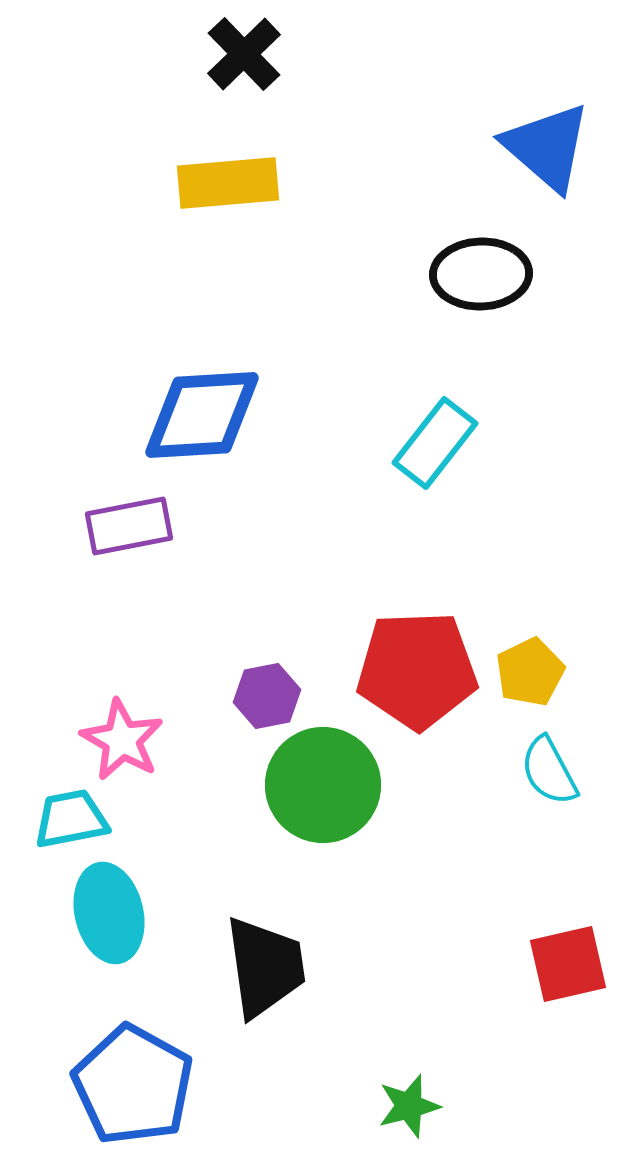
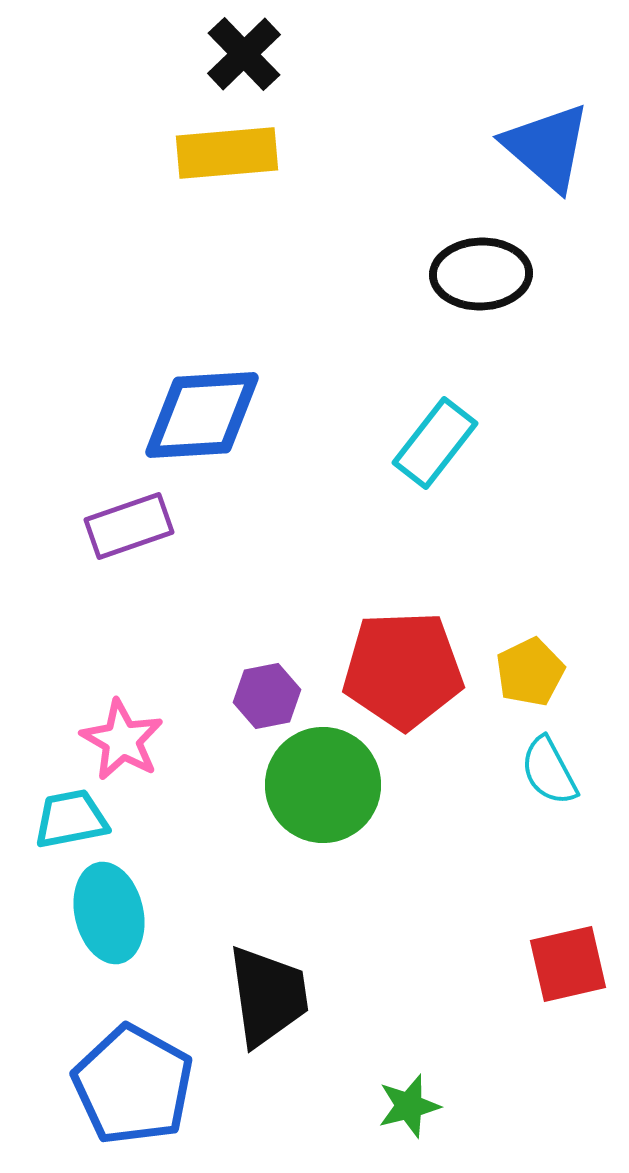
yellow rectangle: moved 1 px left, 30 px up
purple rectangle: rotated 8 degrees counterclockwise
red pentagon: moved 14 px left
black trapezoid: moved 3 px right, 29 px down
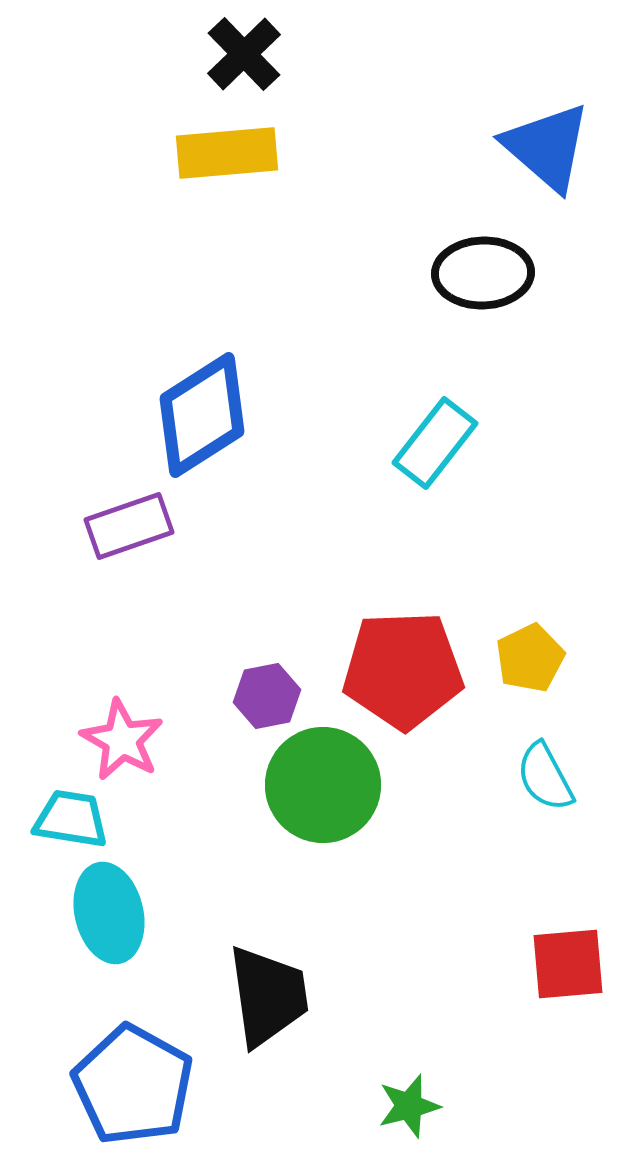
black ellipse: moved 2 px right, 1 px up
blue diamond: rotated 29 degrees counterclockwise
yellow pentagon: moved 14 px up
cyan semicircle: moved 4 px left, 6 px down
cyan trapezoid: rotated 20 degrees clockwise
red square: rotated 8 degrees clockwise
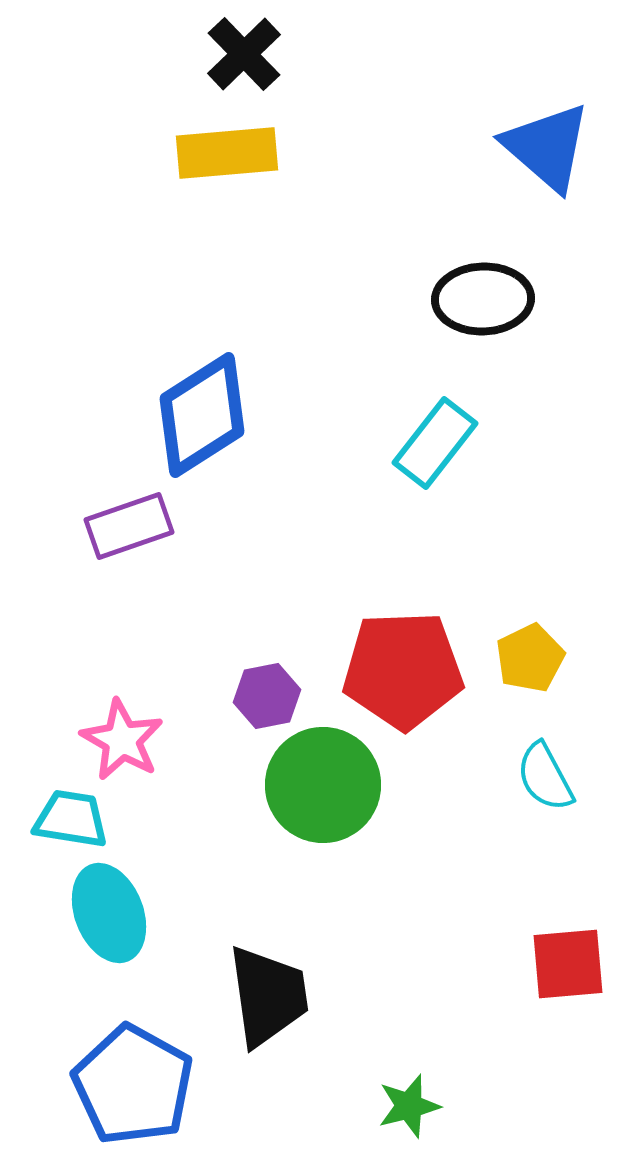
black ellipse: moved 26 px down
cyan ellipse: rotated 8 degrees counterclockwise
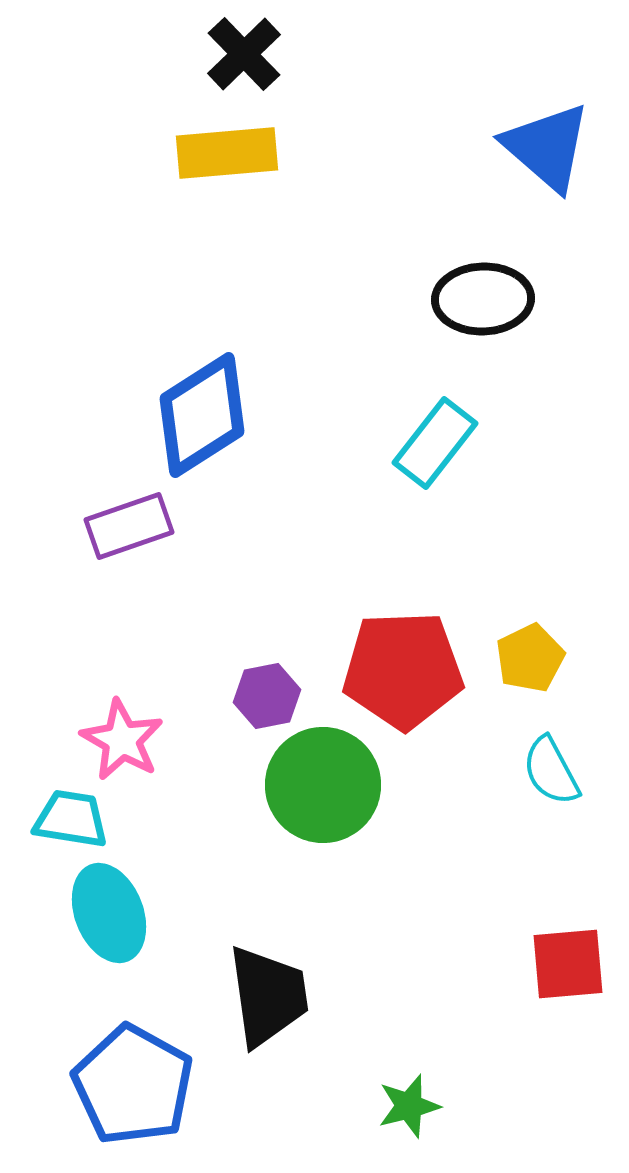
cyan semicircle: moved 6 px right, 6 px up
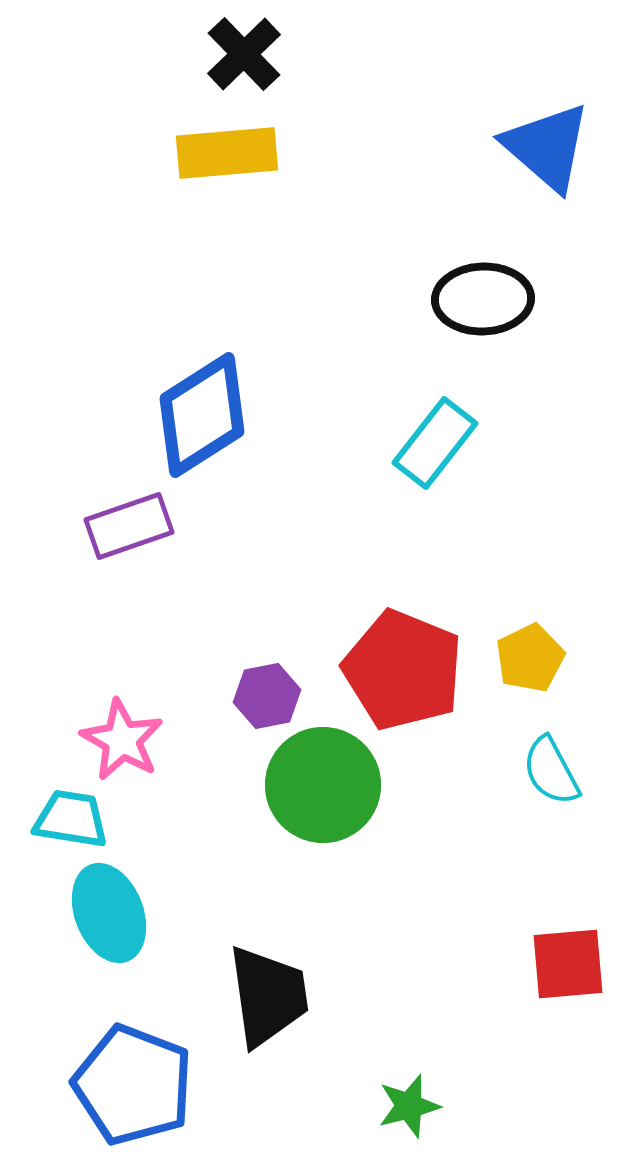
red pentagon: rotated 24 degrees clockwise
blue pentagon: rotated 8 degrees counterclockwise
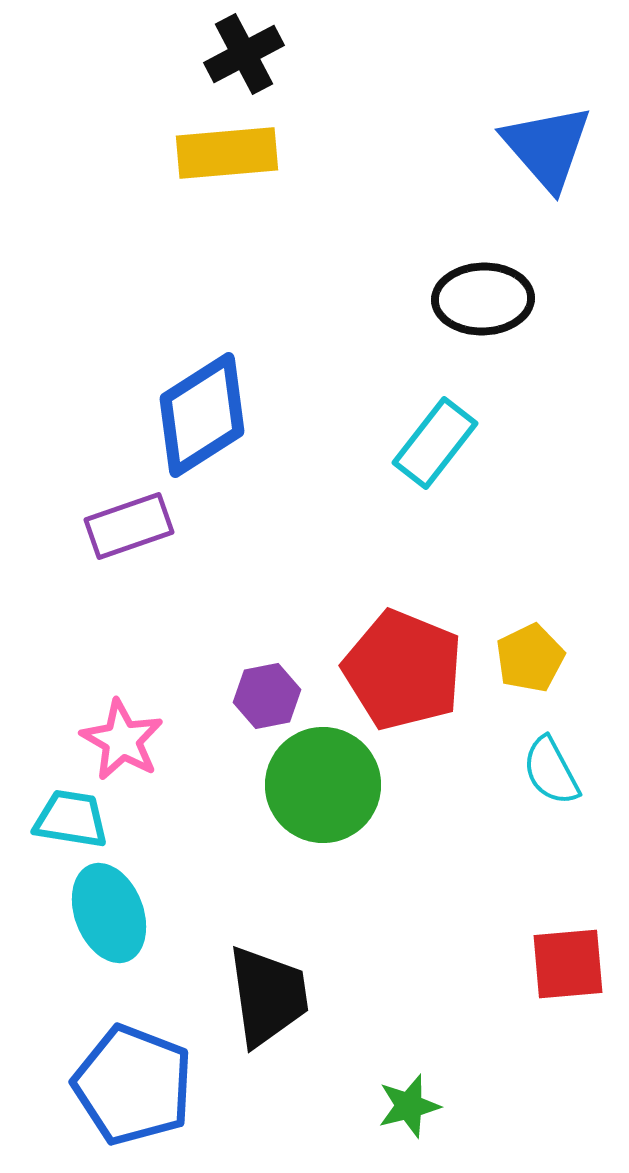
black cross: rotated 16 degrees clockwise
blue triangle: rotated 8 degrees clockwise
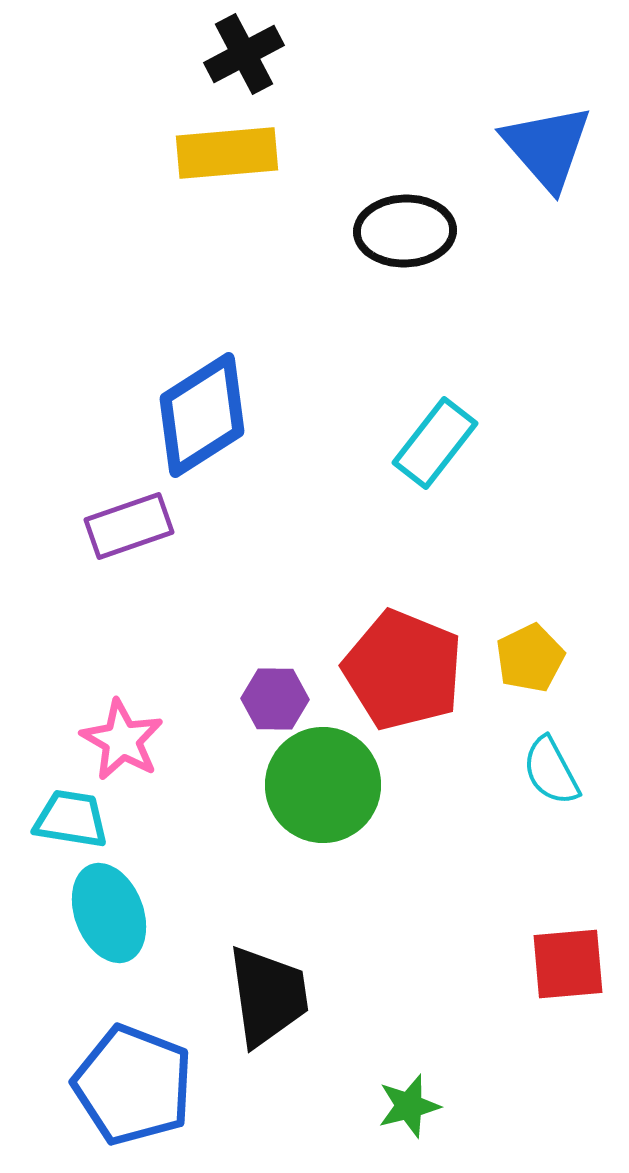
black ellipse: moved 78 px left, 68 px up
purple hexagon: moved 8 px right, 3 px down; rotated 12 degrees clockwise
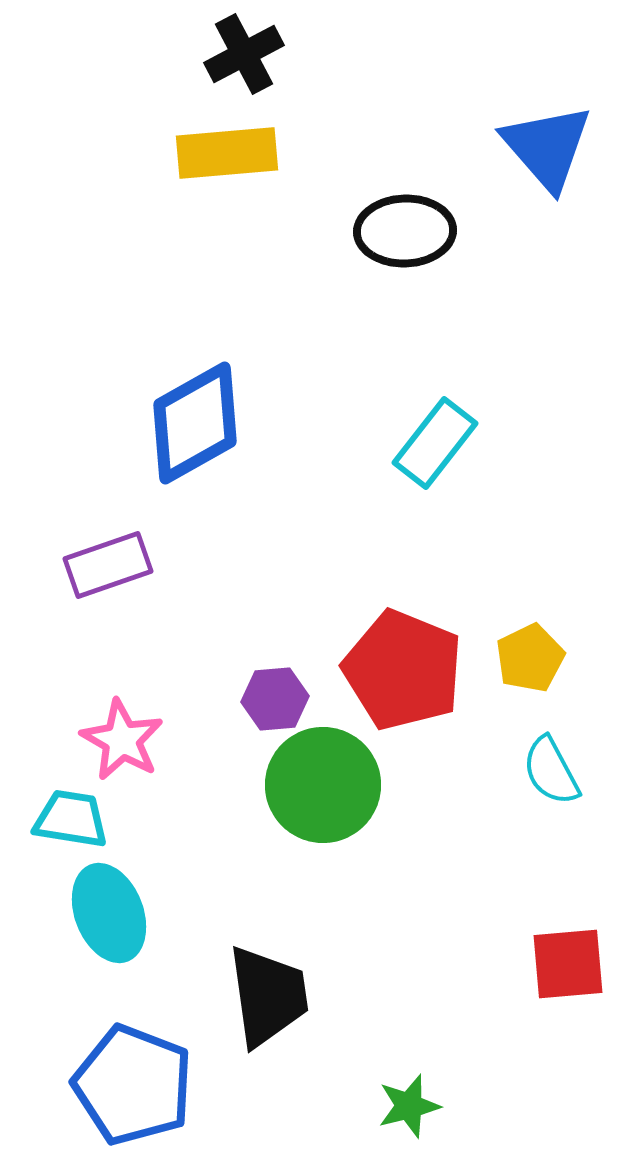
blue diamond: moved 7 px left, 8 px down; rotated 3 degrees clockwise
purple rectangle: moved 21 px left, 39 px down
purple hexagon: rotated 6 degrees counterclockwise
